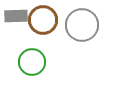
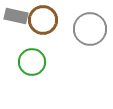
gray rectangle: rotated 15 degrees clockwise
gray circle: moved 8 px right, 4 px down
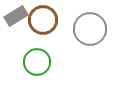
gray rectangle: rotated 45 degrees counterclockwise
green circle: moved 5 px right
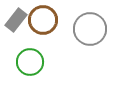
gray rectangle: moved 4 px down; rotated 20 degrees counterclockwise
green circle: moved 7 px left
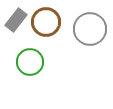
brown circle: moved 3 px right, 2 px down
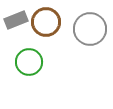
gray rectangle: rotated 30 degrees clockwise
green circle: moved 1 px left
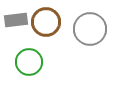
gray rectangle: rotated 15 degrees clockwise
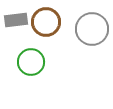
gray circle: moved 2 px right
green circle: moved 2 px right
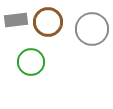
brown circle: moved 2 px right
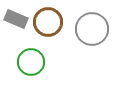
gray rectangle: moved 1 px up; rotated 30 degrees clockwise
